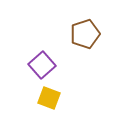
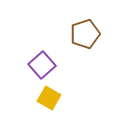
yellow square: rotated 10 degrees clockwise
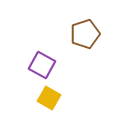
purple square: rotated 20 degrees counterclockwise
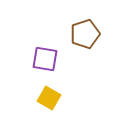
purple square: moved 3 px right, 6 px up; rotated 20 degrees counterclockwise
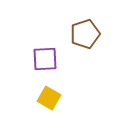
purple square: rotated 12 degrees counterclockwise
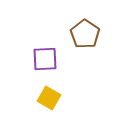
brown pentagon: rotated 20 degrees counterclockwise
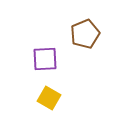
brown pentagon: rotated 16 degrees clockwise
